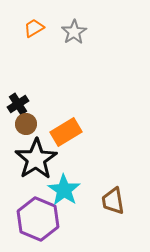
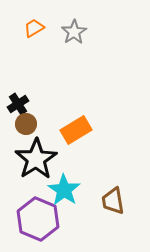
orange rectangle: moved 10 px right, 2 px up
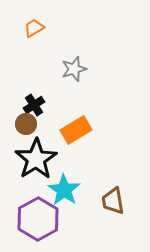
gray star: moved 37 px down; rotated 15 degrees clockwise
black cross: moved 16 px right, 1 px down
purple hexagon: rotated 9 degrees clockwise
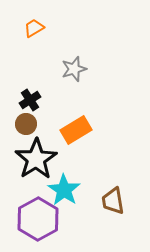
black cross: moved 4 px left, 5 px up
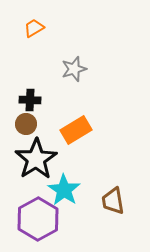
black cross: rotated 35 degrees clockwise
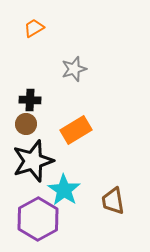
black star: moved 3 px left, 2 px down; rotated 15 degrees clockwise
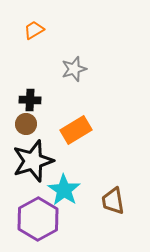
orange trapezoid: moved 2 px down
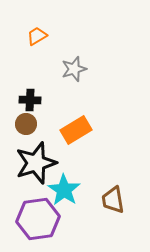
orange trapezoid: moved 3 px right, 6 px down
black star: moved 3 px right, 2 px down
brown trapezoid: moved 1 px up
purple hexagon: rotated 21 degrees clockwise
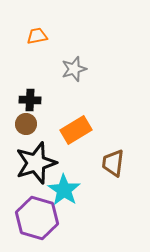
orange trapezoid: rotated 20 degrees clockwise
brown trapezoid: moved 37 px up; rotated 16 degrees clockwise
purple hexagon: moved 1 px left, 1 px up; rotated 24 degrees clockwise
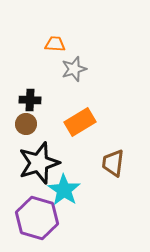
orange trapezoid: moved 18 px right, 8 px down; rotated 15 degrees clockwise
orange rectangle: moved 4 px right, 8 px up
black star: moved 3 px right
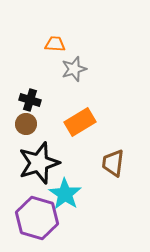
black cross: rotated 15 degrees clockwise
cyan star: moved 1 px right, 4 px down
